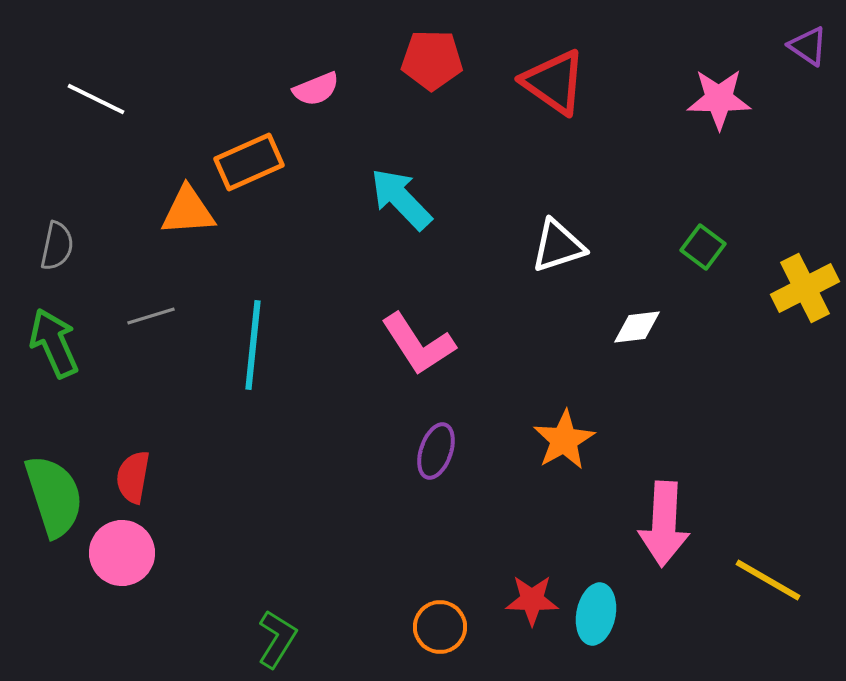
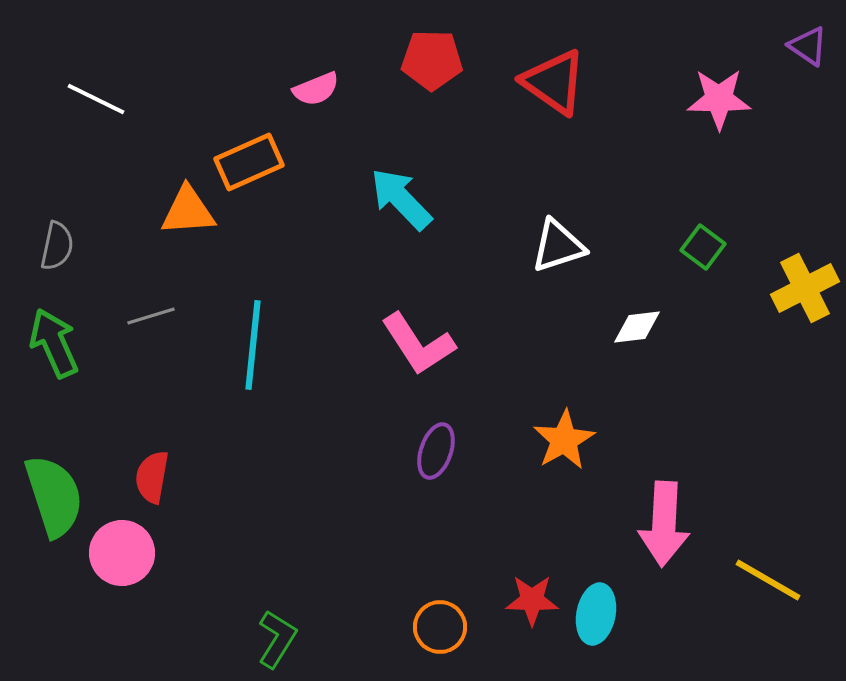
red semicircle: moved 19 px right
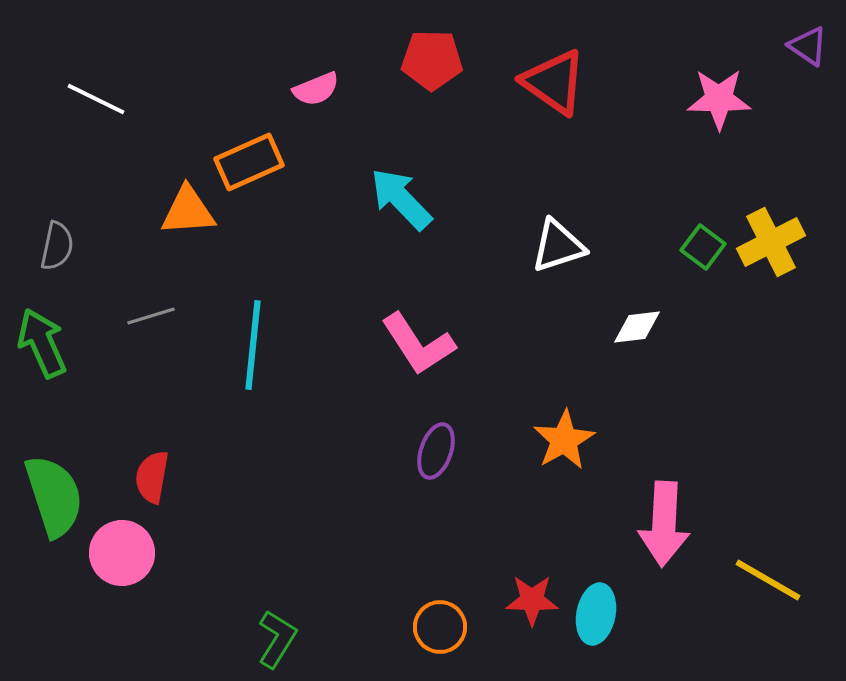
yellow cross: moved 34 px left, 46 px up
green arrow: moved 12 px left
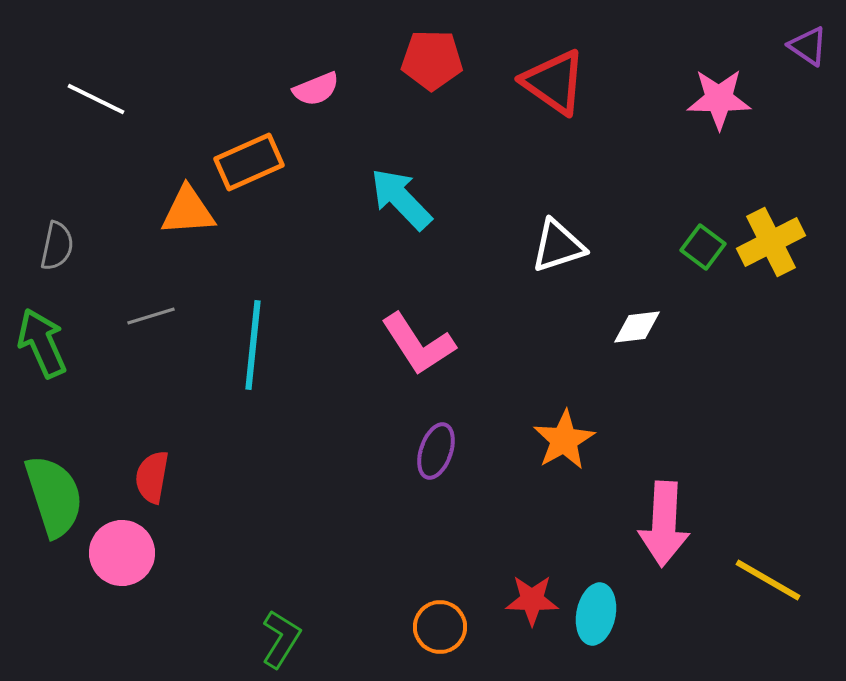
green L-shape: moved 4 px right
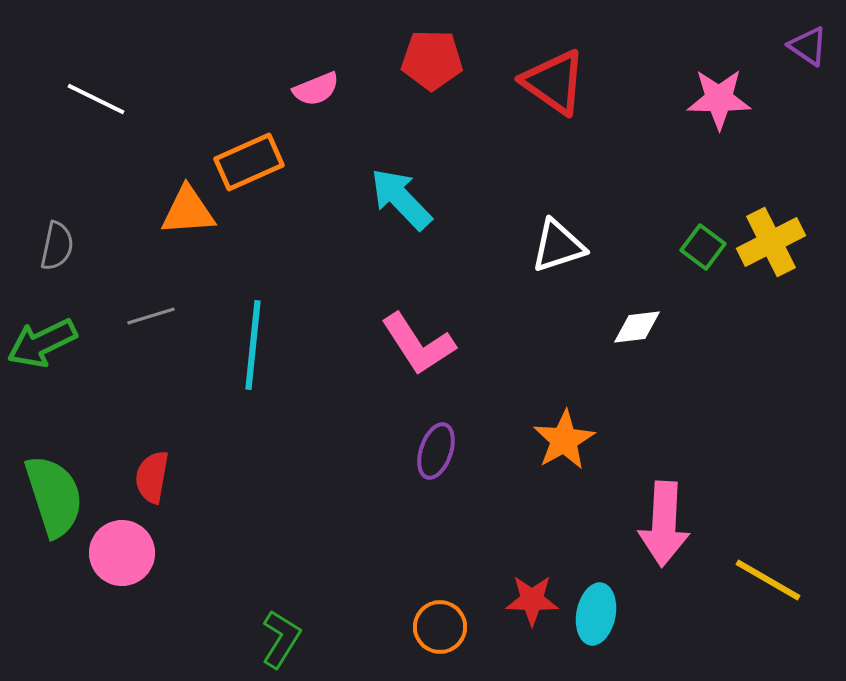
green arrow: rotated 92 degrees counterclockwise
